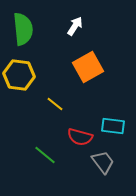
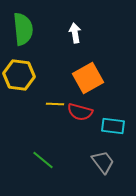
white arrow: moved 7 px down; rotated 42 degrees counterclockwise
orange square: moved 11 px down
yellow line: rotated 36 degrees counterclockwise
red semicircle: moved 25 px up
green line: moved 2 px left, 5 px down
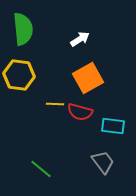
white arrow: moved 5 px right, 6 px down; rotated 66 degrees clockwise
green line: moved 2 px left, 9 px down
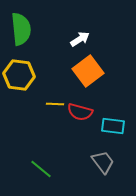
green semicircle: moved 2 px left
orange square: moved 7 px up; rotated 8 degrees counterclockwise
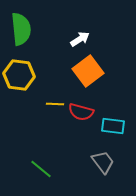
red semicircle: moved 1 px right
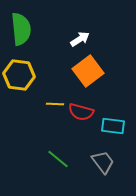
green line: moved 17 px right, 10 px up
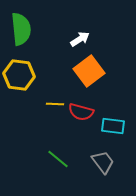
orange square: moved 1 px right
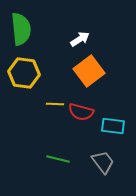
yellow hexagon: moved 5 px right, 2 px up
green line: rotated 25 degrees counterclockwise
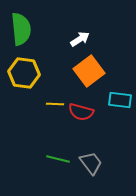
cyan rectangle: moved 7 px right, 26 px up
gray trapezoid: moved 12 px left, 1 px down
